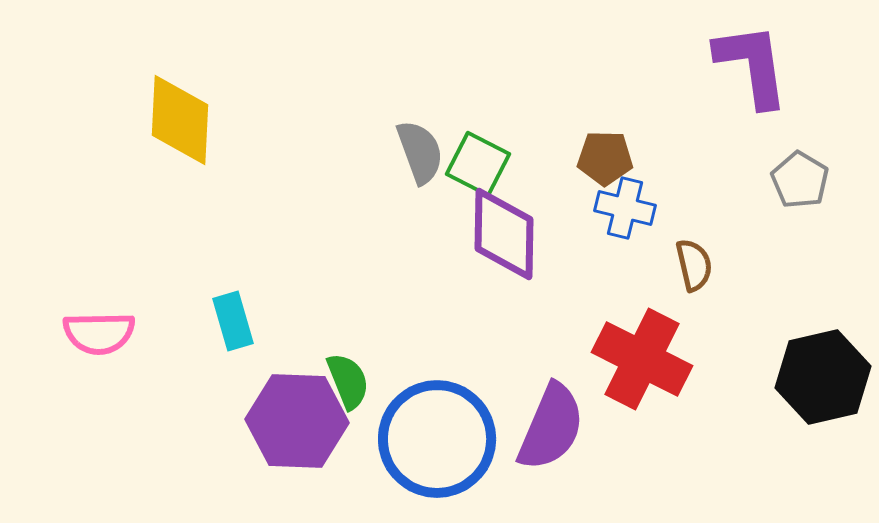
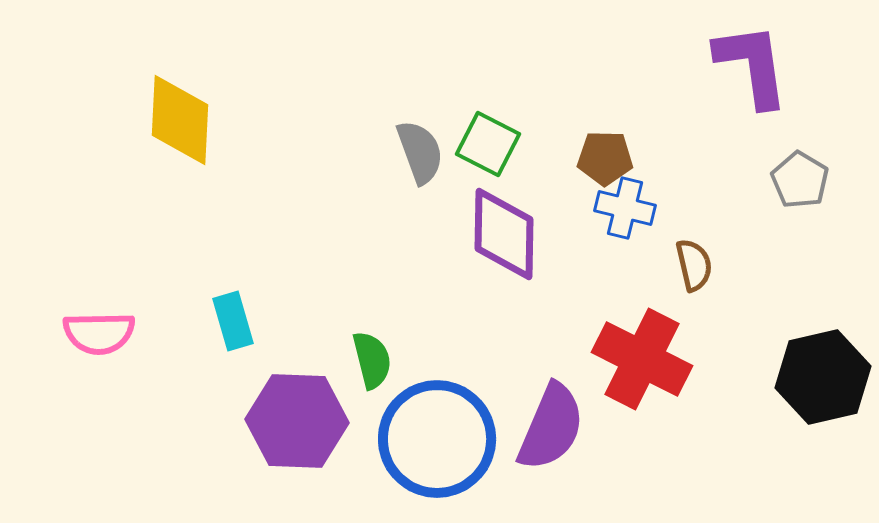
green square: moved 10 px right, 20 px up
green semicircle: moved 24 px right, 21 px up; rotated 8 degrees clockwise
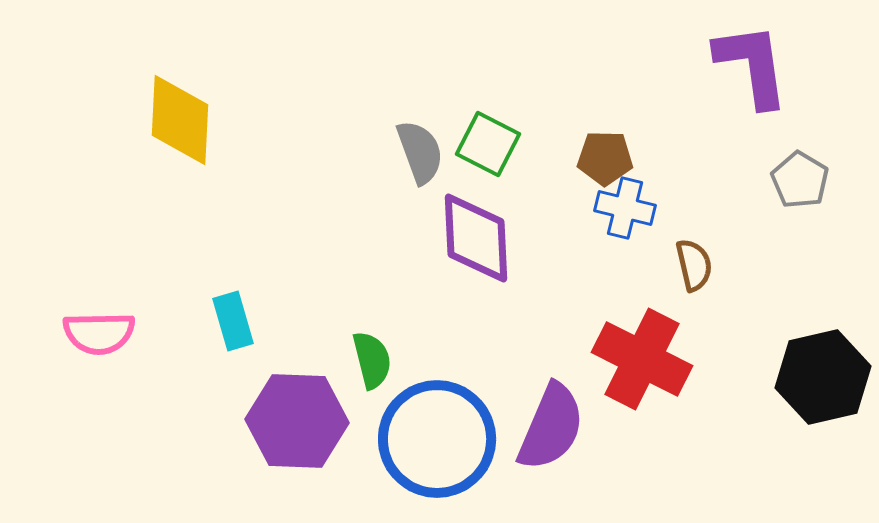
purple diamond: moved 28 px left, 4 px down; rotated 4 degrees counterclockwise
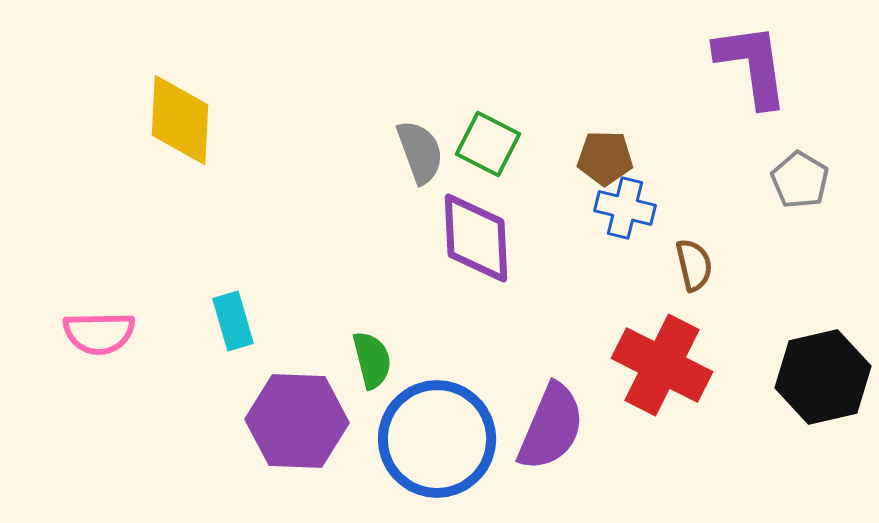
red cross: moved 20 px right, 6 px down
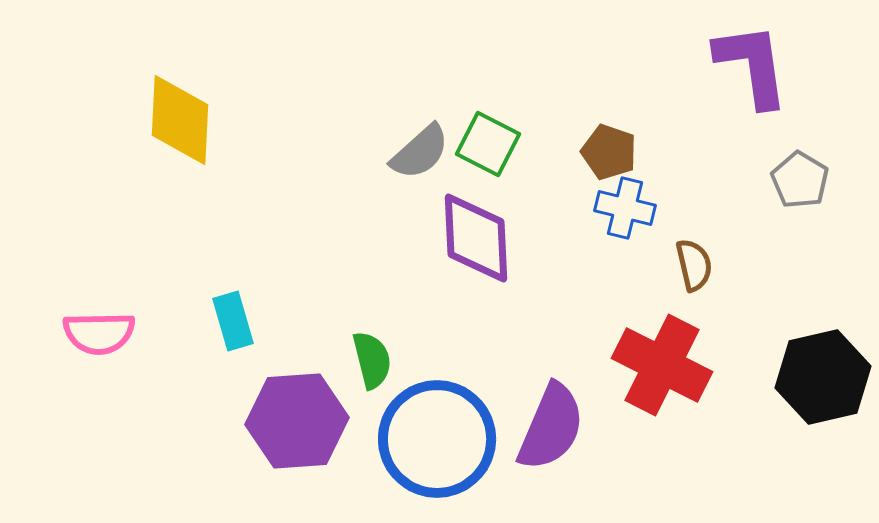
gray semicircle: rotated 68 degrees clockwise
brown pentagon: moved 4 px right, 6 px up; rotated 18 degrees clockwise
purple hexagon: rotated 6 degrees counterclockwise
